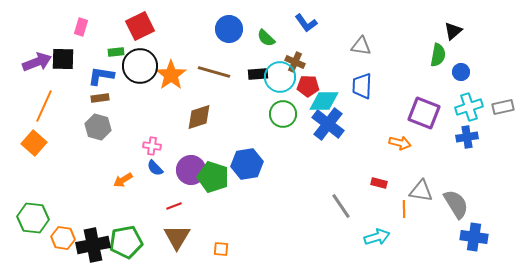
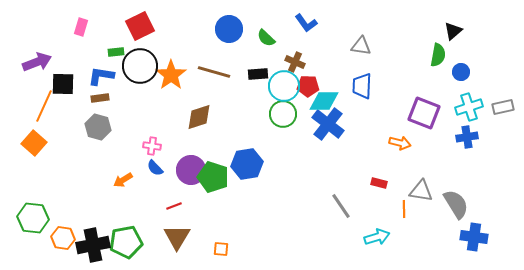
black square at (63, 59): moved 25 px down
cyan circle at (280, 77): moved 4 px right, 9 px down
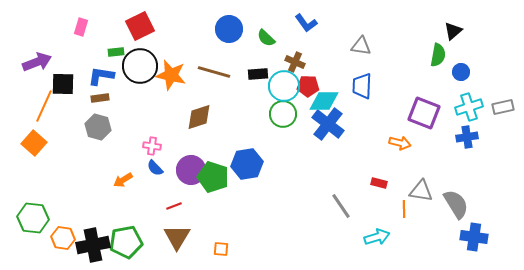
orange star at (171, 75): rotated 24 degrees counterclockwise
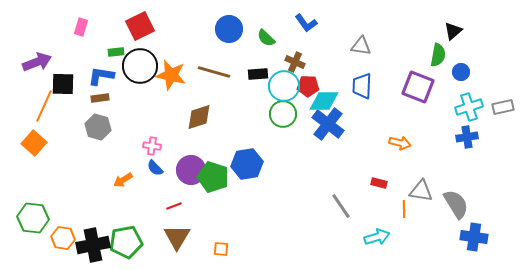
purple square at (424, 113): moved 6 px left, 26 px up
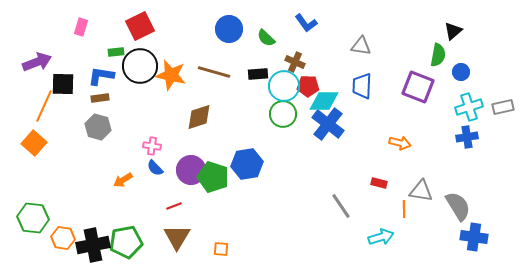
gray semicircle at (456, 204): moved 2 px right, 2 px down
cyan arrow at (377, 237): moved 4 px right
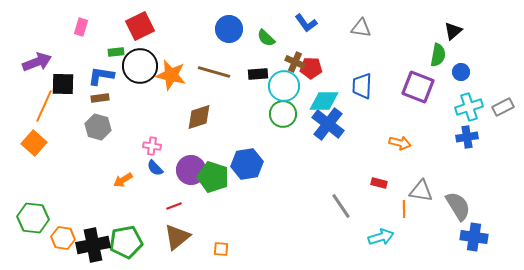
gray triangle at (361, 46): moved 18 px up
red pentagon at (308, 86): moved 3 px right, 18 px up
gray rectangle at (503, 107): rotated 15 degrees counterclockwise
brown triangle at (177, 237): rotated 20 degrees clockwise
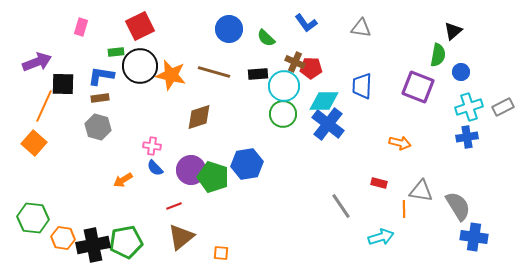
brown triangle at (177, 237): moved 4 px right
orange square at (221, 249): moved 4 px down
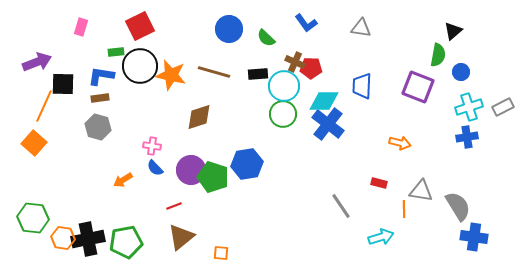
black cross at (93, 245): moved 5 px left, 6 px up
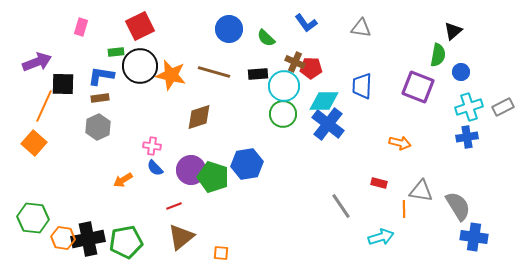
gray hexagon at (98, 127): rotated 20 degrees clockwise
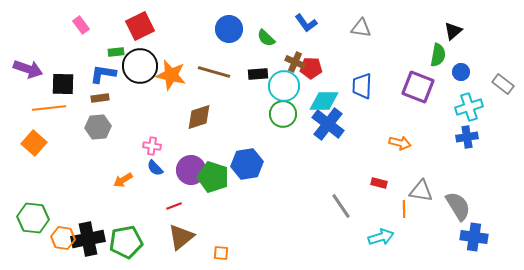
pink rectangle at (81, 27): moved 2 px up; rotated 54 degrees counterclockwise
purple arrow at (37, 62): moved 9 px left, 7 px down; rotated 40 degrees clockwise
blue L-shape at (101, 76): moved 2 px right, 2 px up
orange line at (44, 106): moved 5 px right, 2 px down; rotated 60 degrees clockwise
gray rectangle at (503, 107): moved 23 px up; rotated 65 degrees clockwise
gray hexagon at (98, 127): rotated 20 degrees clockwise
